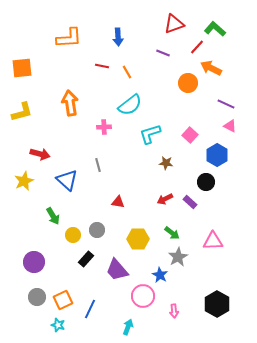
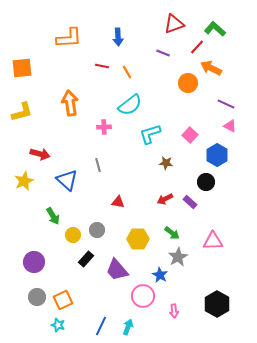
blue line at (90, 309): moved 11 px right, 17 px down
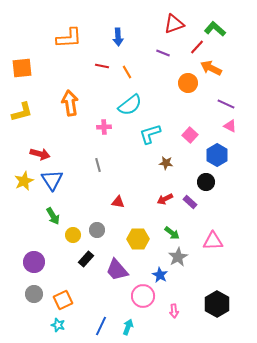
blue triangle at (67, 180): moved 15 px left; rotated 15 degrees clockwise
gray circle at (37, 297): moved 3 px left, 3 px up
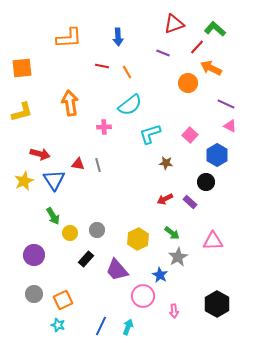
blue triangle at (52, 180): moved 2 px right
red triangle at (118, 202): moved 40 px left, 38 px up
yellow circle at (73, 235): moved 3 px left, 2 px up
yellow hexagon at (138, 239): rotated 25 degrees counterclockwise
purple circle at (34, 262): moved 7 px up
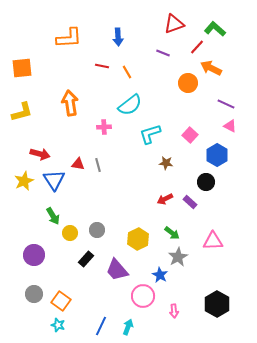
orange square at (63, 300): moved 2 px left, 1 px down; rotated 30 degrees counterclockwise
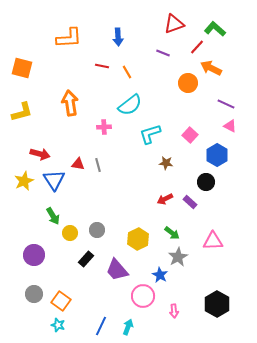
orange square at (22, 68): rotated 20 degrees clockwise
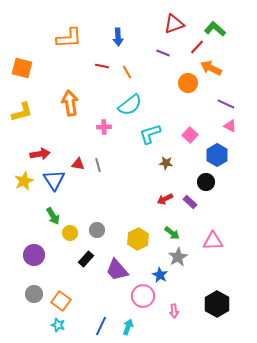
red arrow at (40, 154): rotated 24 degrees counterclockwise
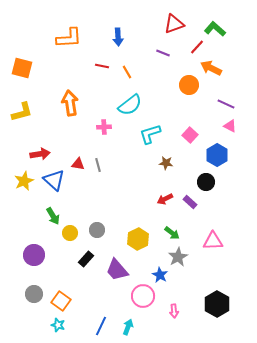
orange circle at (188, 83): moved 1 px right, 2 px down
blue triangle at (54, 180): rotated 15 degrees counterclockwise
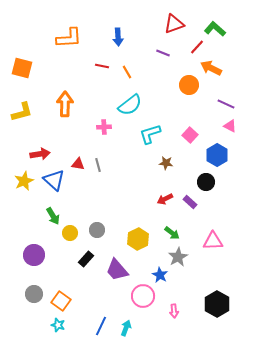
orange arrow at (70, 103): moved 5 px left, 1 px down; rotated 10 degrees clockwise
cyan arrow at (128, 327): moved 2 px left, 1 px down
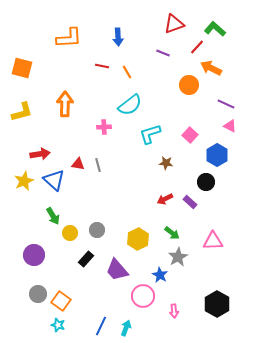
gray circle at (34, 294): moved 4 px right
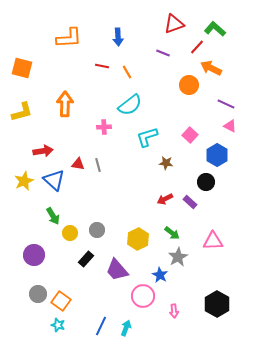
cyan L-shape at (150, 134): moved 3 px left, 3 px down
red arrow at (40, 154): moved 3 px right, 3 px up
